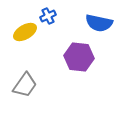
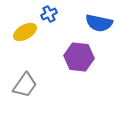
blue cross: moved 1 px right, 2 px up
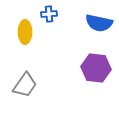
blue cross: rotated 21 degrees clockwise
yellow ellipse: rotated 60 degrees counterclockwise
purple hexagon: moved 17 px right, 11 px down
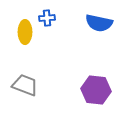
blue cross: moved 2 px left, 4 px down
purple hexagon: moved 22 px down
gray trapezoid: rotated 104 degrees counterclockwise
